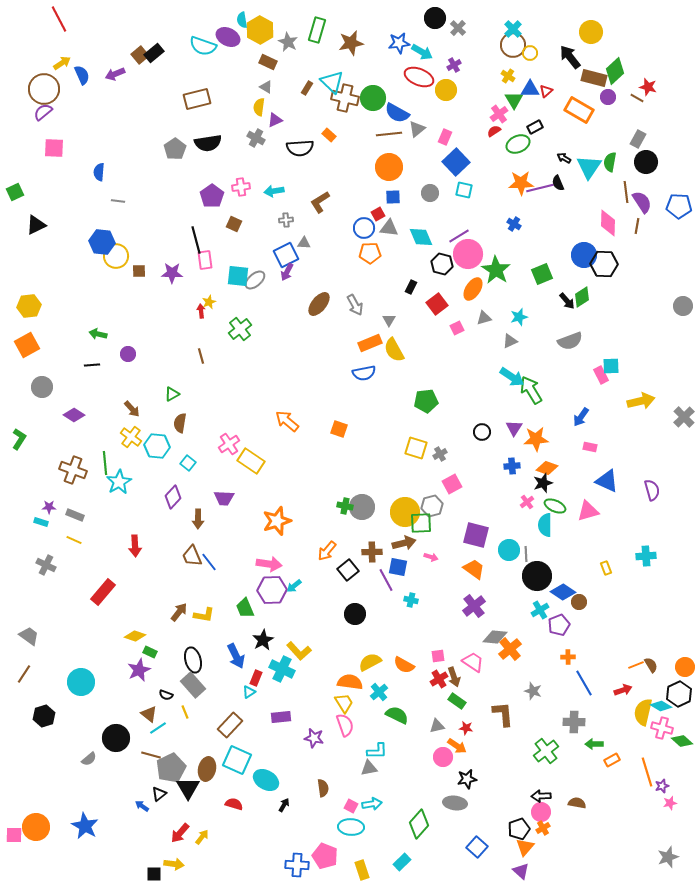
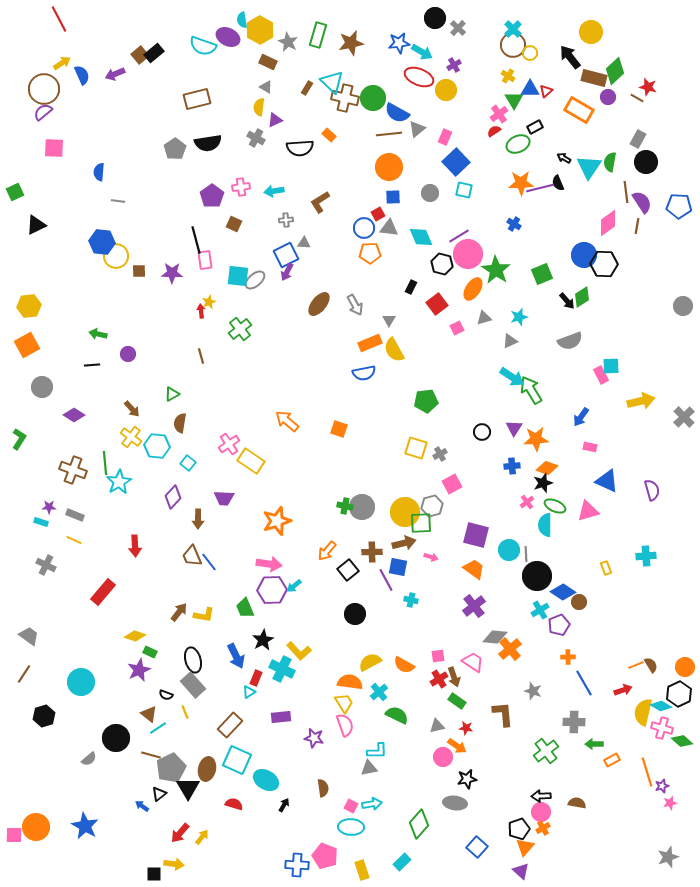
green rectangle at (317, 30): moved 1 px right, 5 px down
pink diamond at (608, 223): rotated 52 degrees clockwise
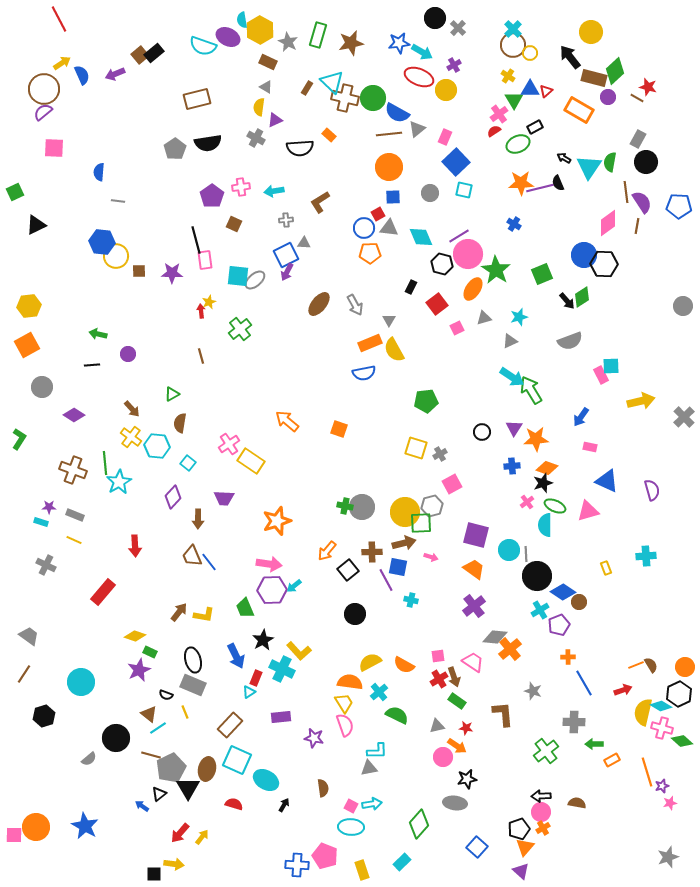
gray rectangle at (193, 685): rotated 25 degrees counterclockwise
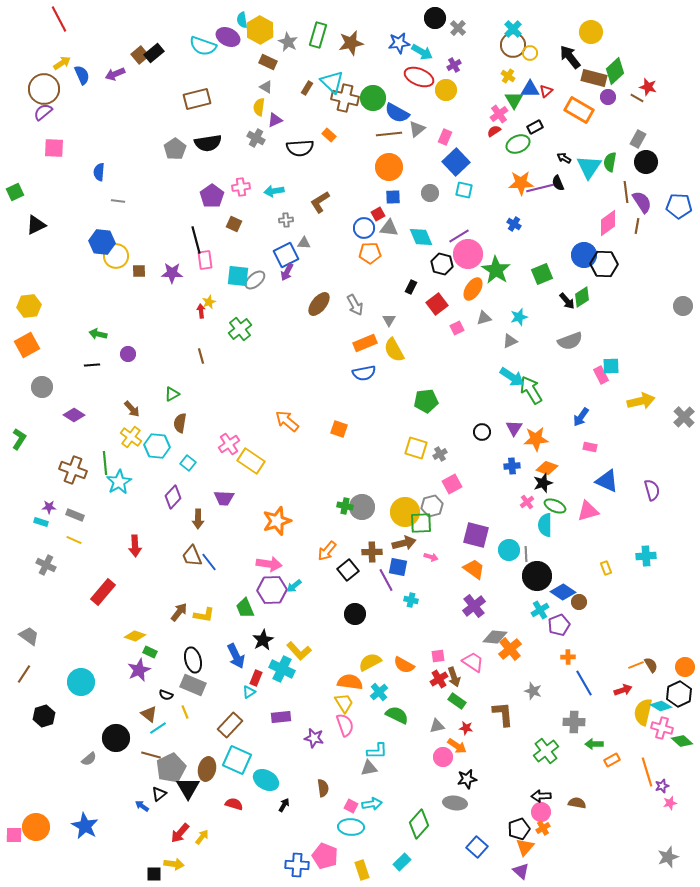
orange rectangle at (370, 343): moved 5 px left
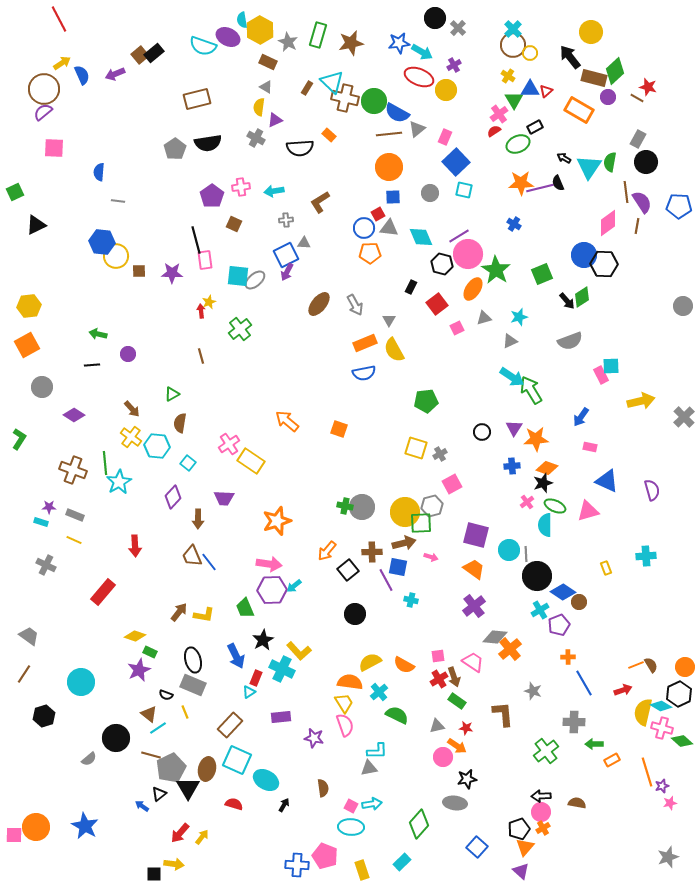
green circle at (373, 98): moved 1 px right, 3 px down
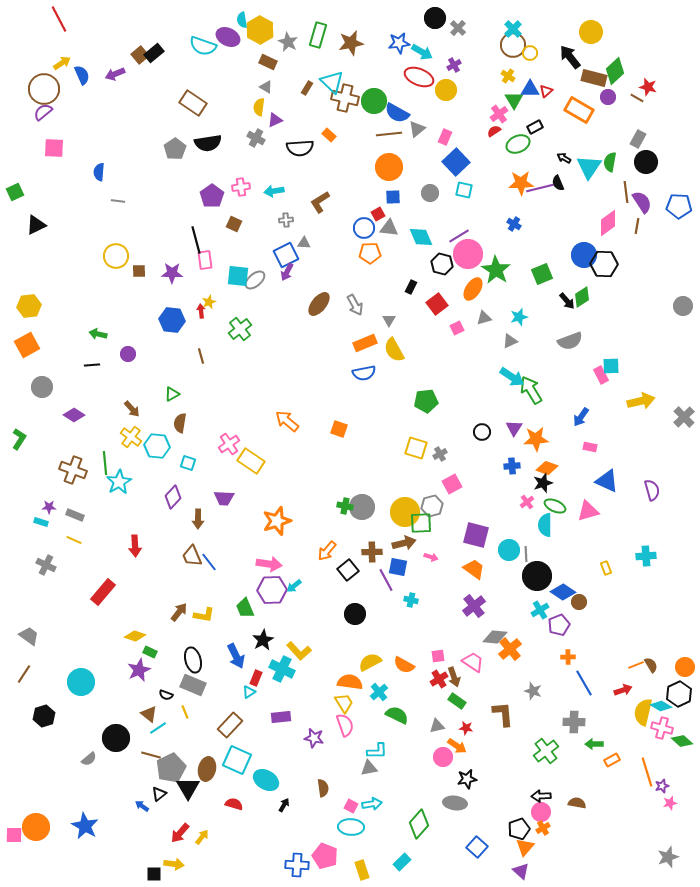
brown rectangle at (197, 99): moved 4 px left, 4 px down; rotated 48 degrees clockwise
blue hexagon at (102, 242): moved 70 px right, 78 px down
cyan square at (188, 463): rotated 21 degrees counterclockwise
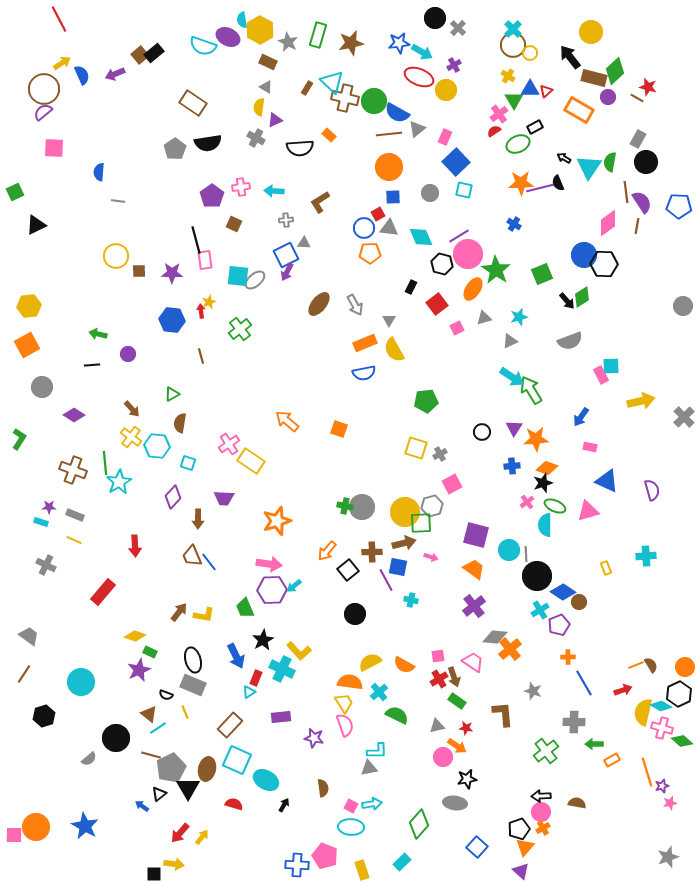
cyan arrow at (274, 191): rotated 12 degrees clockwise
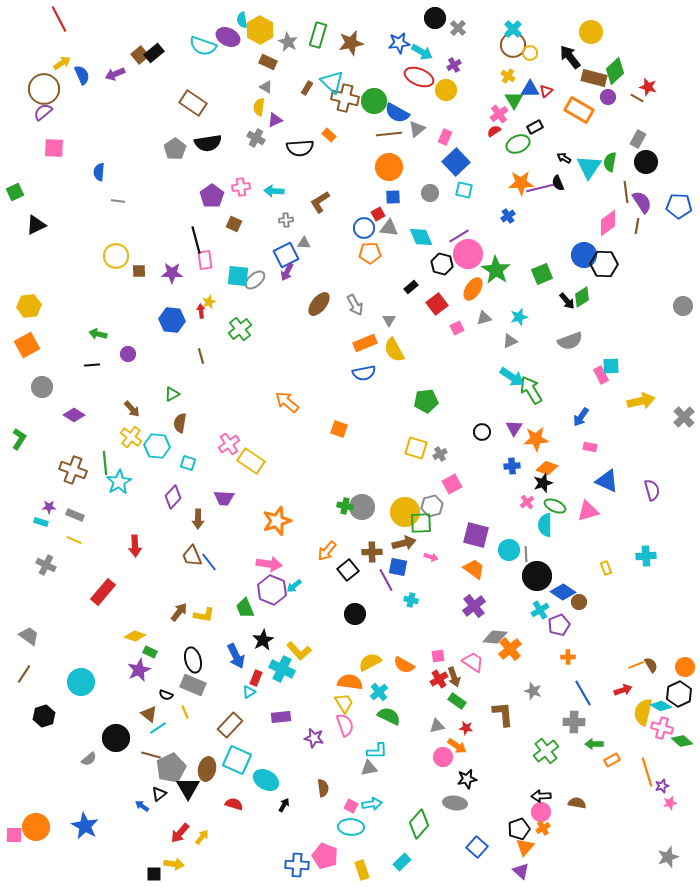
blue cross at (514, 224): moved 6 px left, 8 px up; rotated 24 degrees clockwise
black rectangle at (411, 287): rotated 24 degrees clockwise
orange arrow at (287, 421): moved 19 px up
purple hexagon at (272, 590): rotated 24 degrees clockwise
blue line at (584, 683): moved 1 px left, 10 px down
green semicircle at (397, 715): moved 8 px left, 1 px down
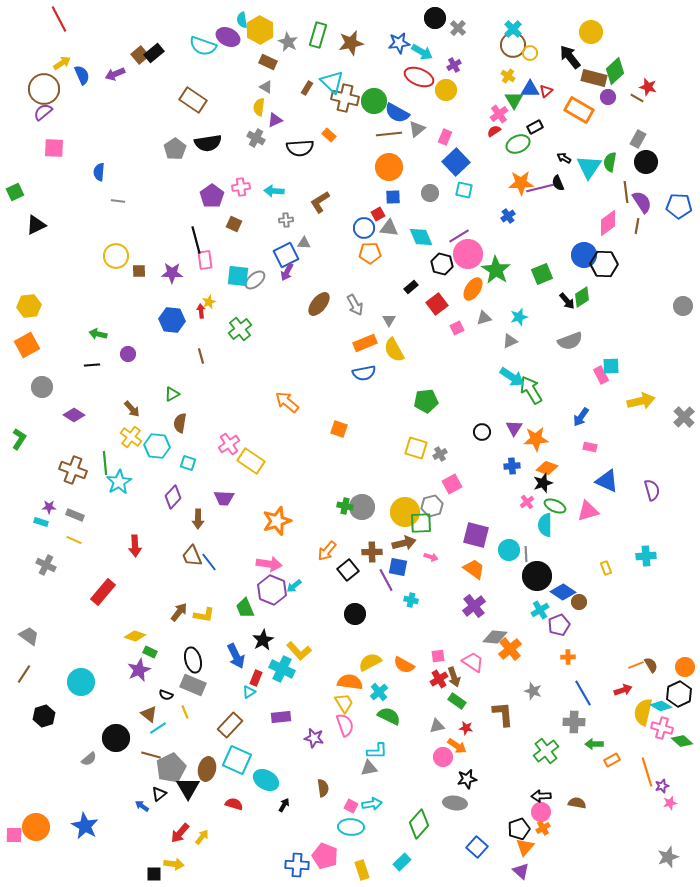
brown rectangle at (193, 103): moved 3 px up
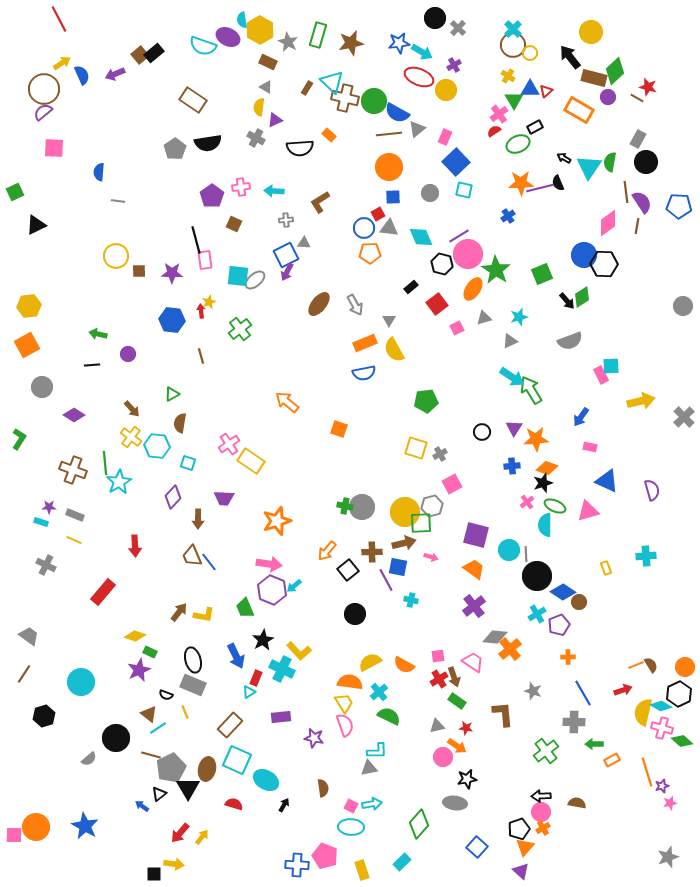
cyan cross at (540, 610): moved 3 px left, 4 px down
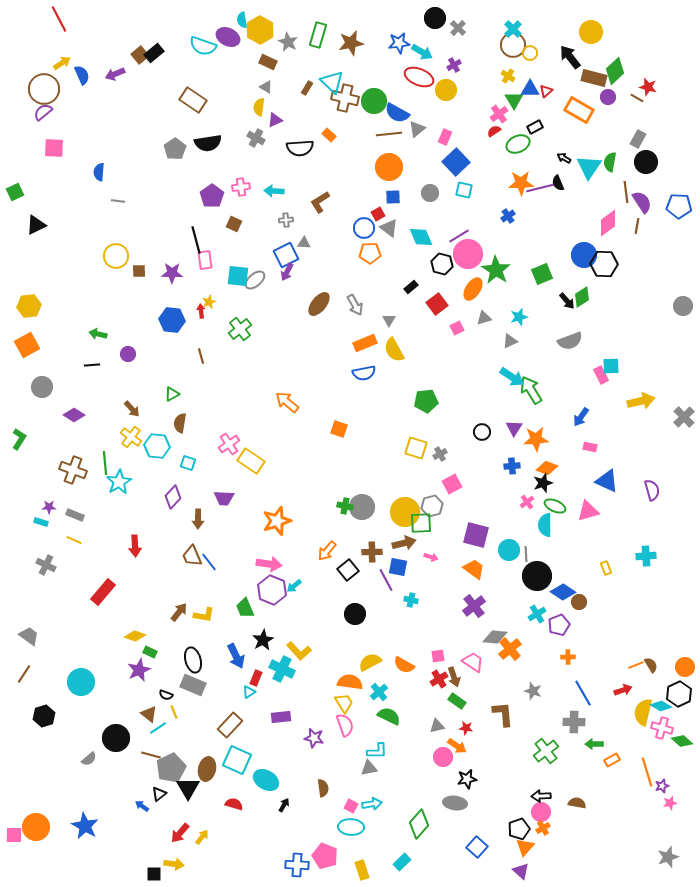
gray triangle at (389, 228): rotated 30 degrees clockwise
yellow line at (185, 712): moved 11 px left
